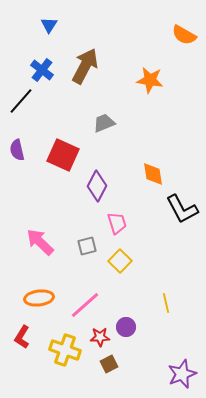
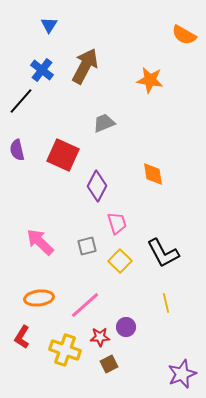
black L-shape: moved 19 px left, 44 px down
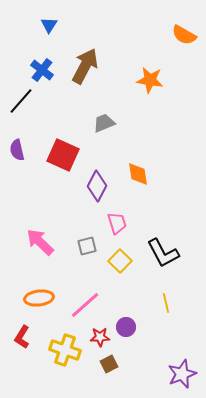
orange diamond: moved 15 px left
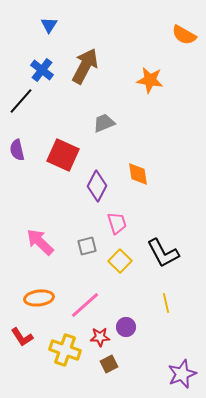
red L-shape: rotated 65 degrees counterclockwise
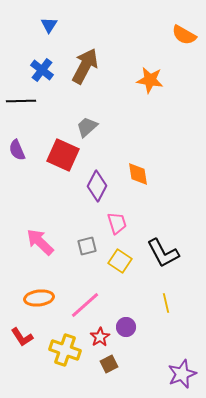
black line: rotated 48 degrees clockwise
gray trapezoid: moved 17 px left, 4 px down; rotated 20 degrees counterclockwise
purple semicircle: rotated 10 degrees counterclockwise
yellow square: rotated 10 degrees counterclockwise
red star: rotated 30 degrees counterclockwise
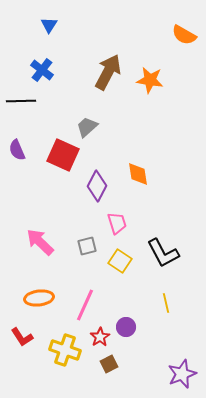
brown arrow: moved 23 px right, 6 px down
pink line: rotated 24 degrees counterclockwise
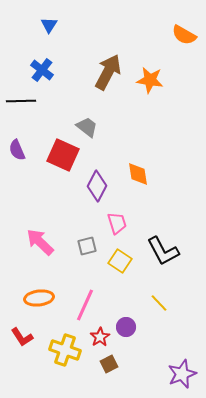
gray trapezoid: rotated 80 degrees clockwise
black L-shape: moved 2 px up
yellow line: moved 7 px left; rotated 30 degrees counterclockwise
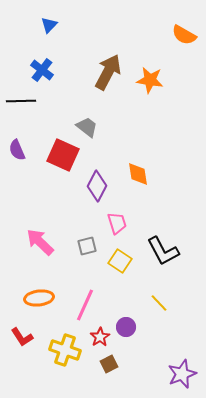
blue triangle: rotated 12 degrees clockwise
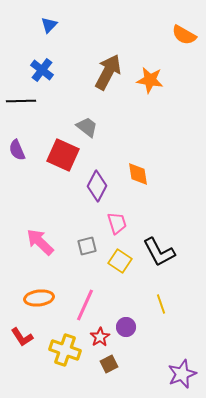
black L-shape: moved 4 px left, 1 px down
yellow line: moved 2 px right, 1 px down; rotated 24 degrees clockwise
